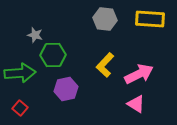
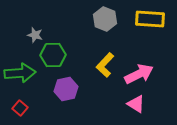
gray hexagon: rotated 15 degrees clockwise
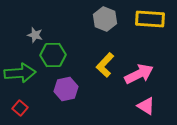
pink triangle: moved 10 px right, 2 px down
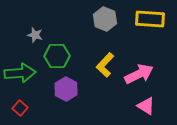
green hexagon: moved 4 px right, 1 px down
purple hexagon: rotated 20 degrees counterclockwise
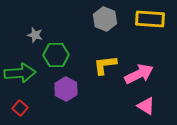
green hexagon: moved 1 px left, 1 px up
yellow L-shape: rotated 40 degrees clockwise
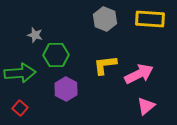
pink triangle: rotated 48 degrees clockwise
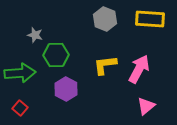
pink arrow: moved 5 px up; rotated 36 degrees counterclockwise
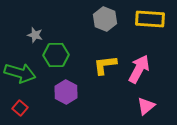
green arrow: rotated 20 degrees clockwise
purple hexagon: moved 3 px down
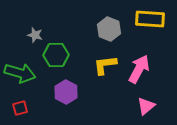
gray hexagon: moved 4 px right, 10 px down
red square: rotated 35 degrees clockwise
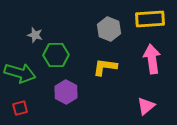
yellow rectangle: rotated 8 degrees counterclockwise
yellow L-shape: moved 2 px down; rotated 15 degrees clockwise
pink arrow: moved 13 px right, 10 px up; rotated 36 degrees counterclockwise
